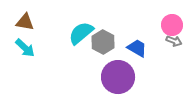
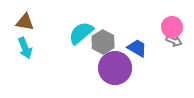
pink circle: moved 2 px down
cyan arrow: rotated 25 degrees clockwise
purple circle: moved 3 px left, 9 px up
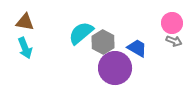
pink circle: moved 4 px up
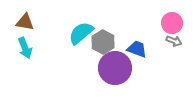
blue trapezoid: moved 1 px down; rotated 10 degrees counterclockwise
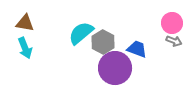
brown triangle: moved 1 px down
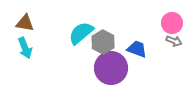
purple circle: moved 4 px left
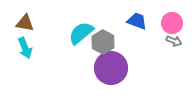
blue trapezoid: moved 28 px up
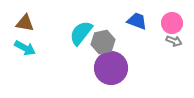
cyan semicircle: rotated 12 degrees counterclockwise
gray hexagon: rotated 20 degrees clockwise
cyan arrow: rotated 40 degrees counterclockwise
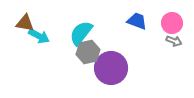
gray hexagon: moved 15 px left, 10 px down
cyan arrow: moved 14 px right, 12 px up
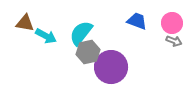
cyan arrow: moved 7 px right
purple circle: moved 1 px up
